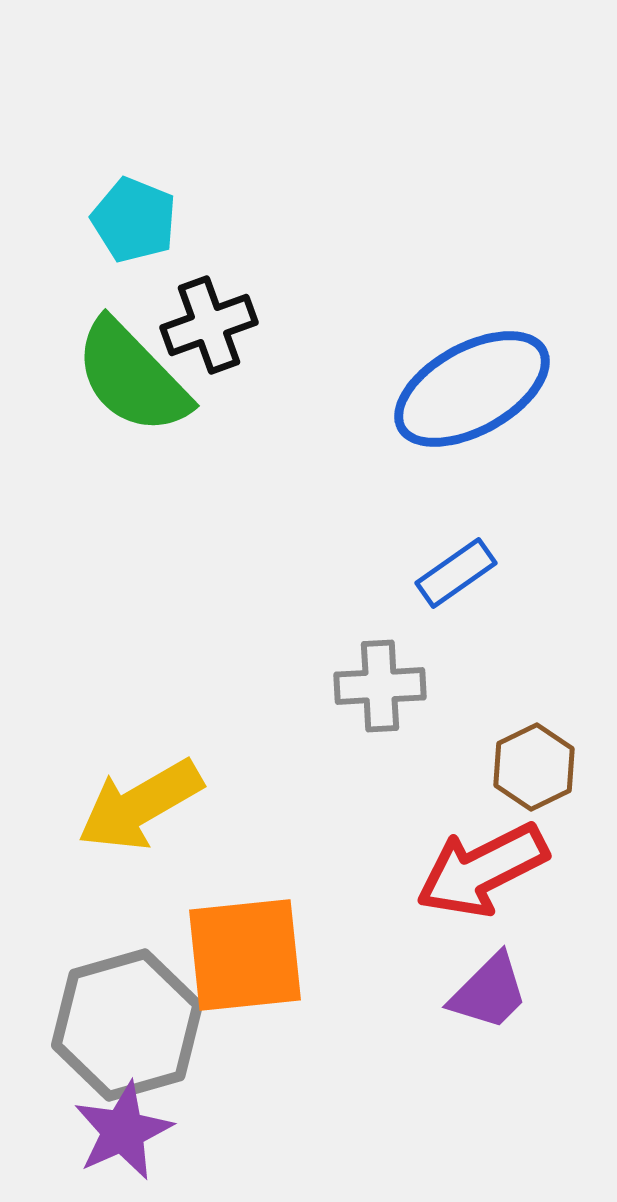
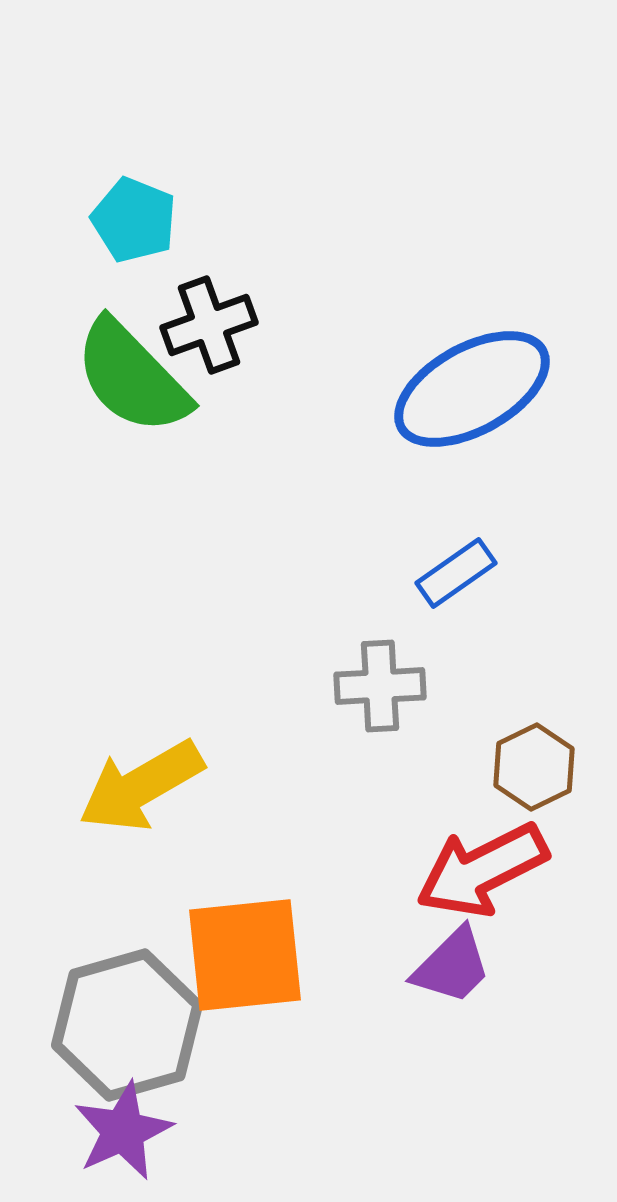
yellow arrow: moved 1 px right, 19 px up
purple trapezoid: moved 37 px left, 26 px up
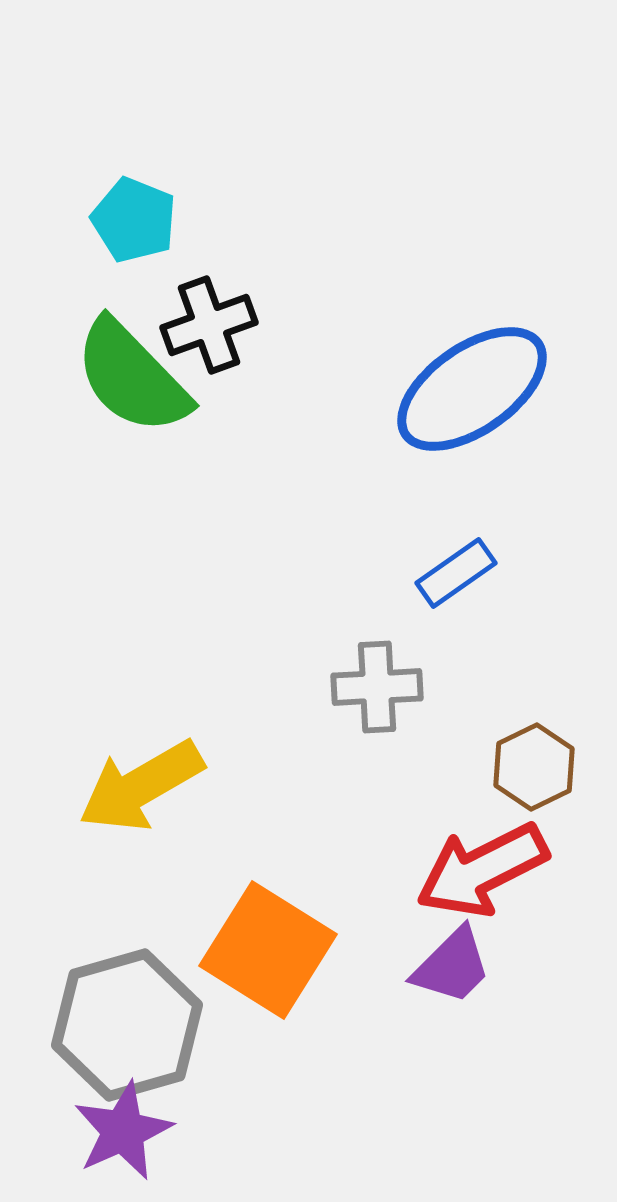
blue ellipse: rotated 6 degrees counterclockwise
gray cross: moved 3 px left, 1 px down
orange square: moved 23 px right, 5 px up; rotated 38 degrees clockwise
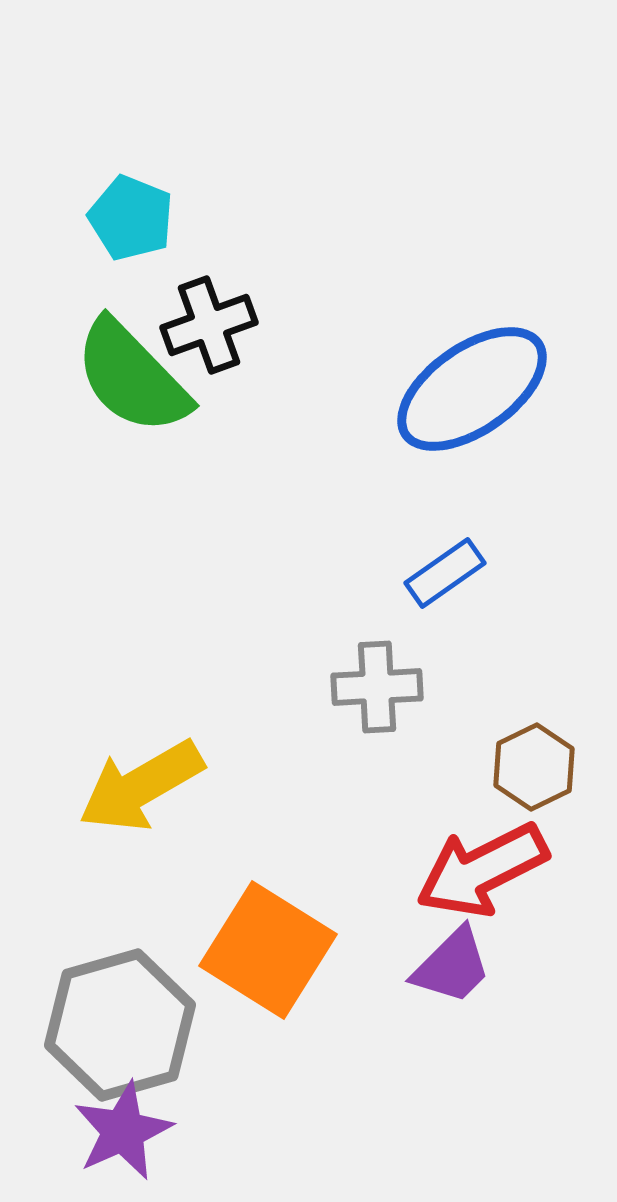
cyan pentagon: moved 3 px left, 2 px up
blue rectangle: moved 11 px left
gray hexagon: moved 7 px left
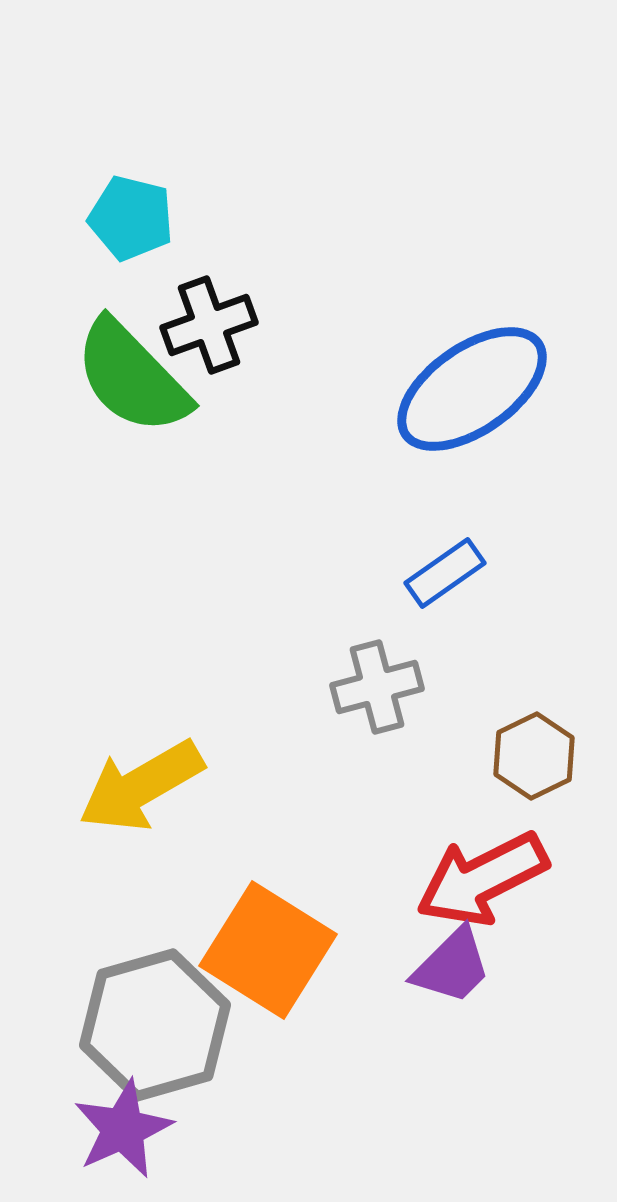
cyan pentagon: rotated 8 degrees counterclockwise
gray cross: rotated 12 degrees counterclockwise
brown hexagon: moved 11 px up
red arrow: moved 9 px down
gray hexagon: moved 35 px right
purple star: moved 2 px up
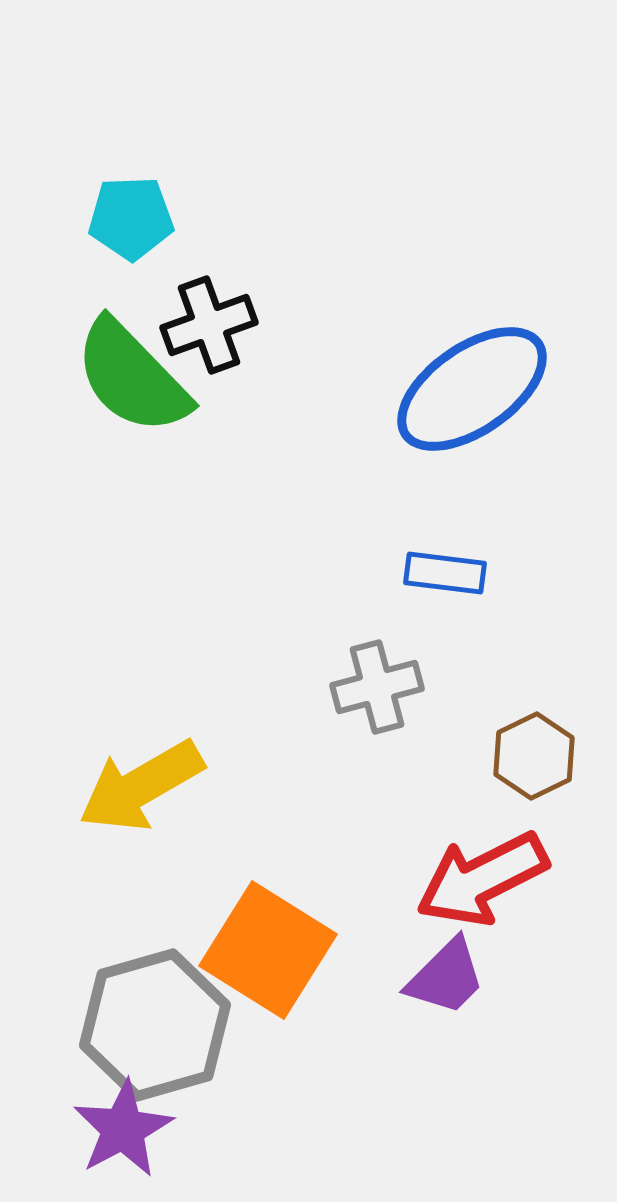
cyan pentagon: rotated 16 degrees counterclockwise
blue rectangle: rotated 42 degrees clockwise
purple trapezoid: moved 6 px left, 11 px down
purple star: rotated 4 degrees counterclockwise
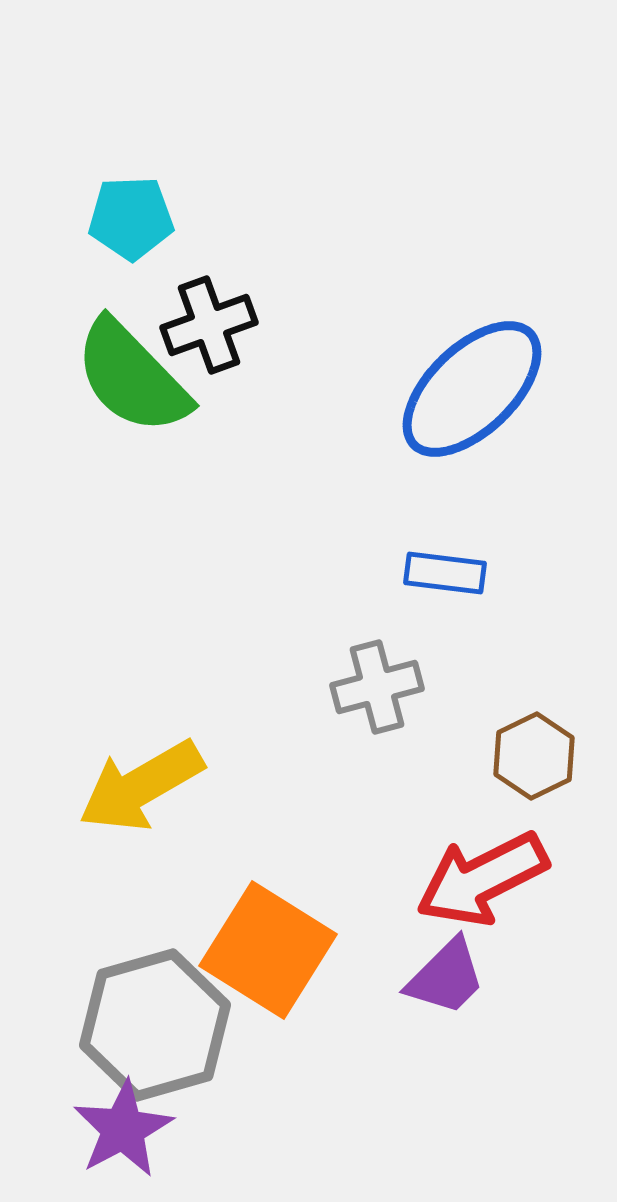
blue ellipse: rotated 9 degrees counterclockwise
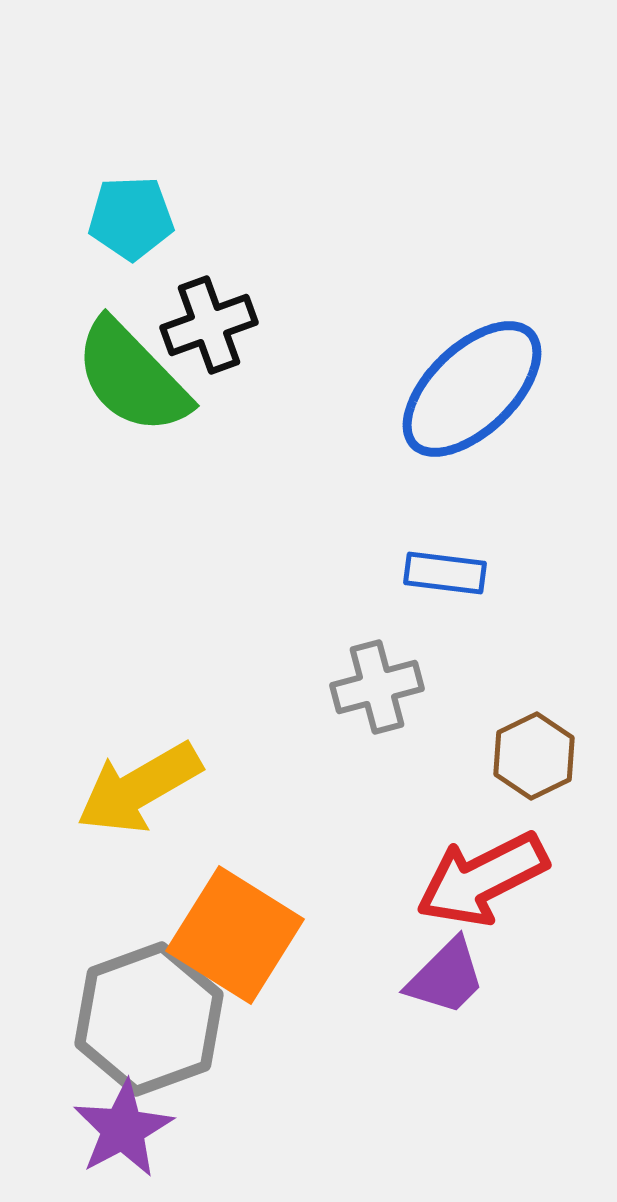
yellow arrow: moved 2 px left, 2 px down
orange square: moved 33 px left, 15 px up
gray hexagon: moved 6 px left, 6 px up; rotated 4 degrees counterclockwise
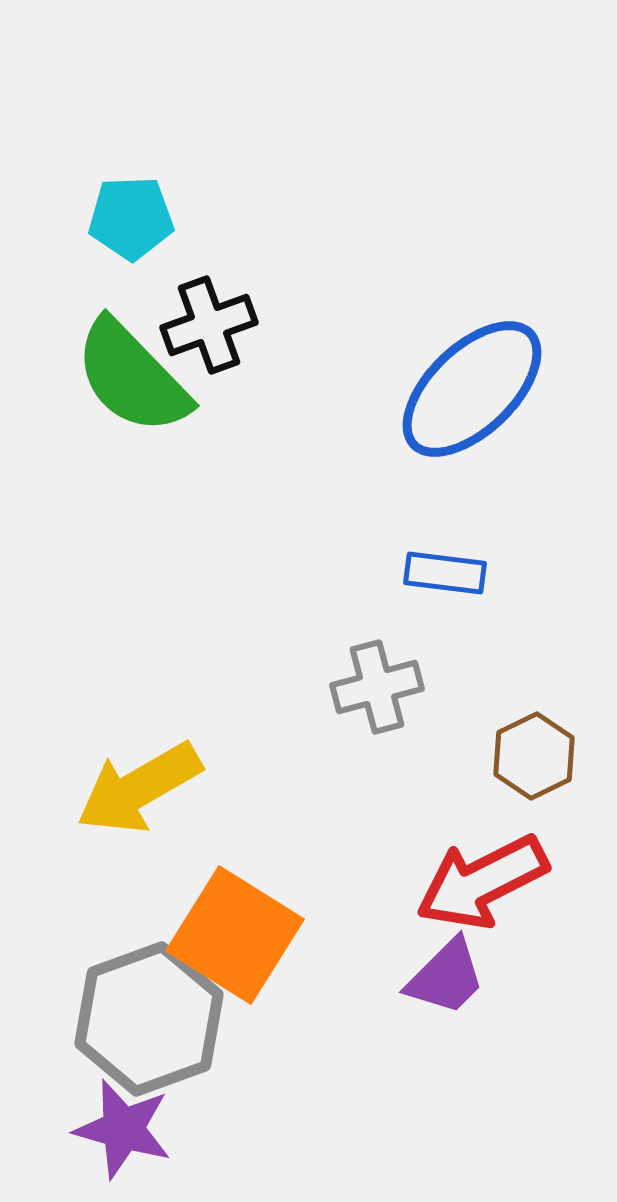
red arrow: moved 3 px down
purple star: rotated 28 degrees counterclockwise
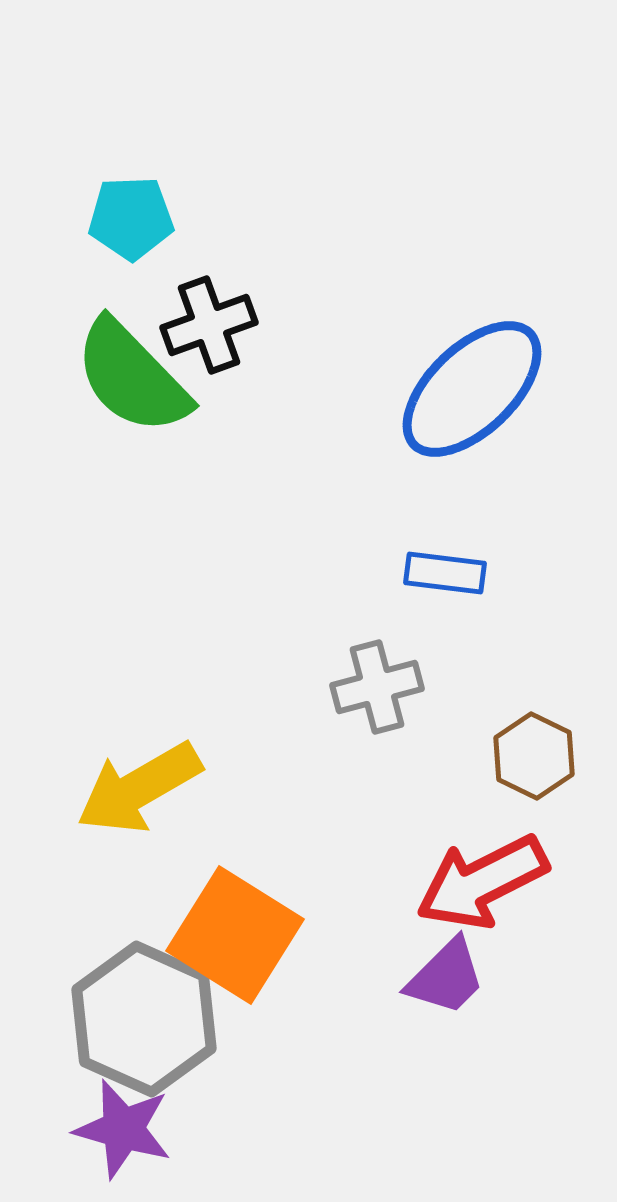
brown hexagon: rotated 8 degrees counterclockwise
gray hexagon: moved 5 px left; rotated 16 degrees counterclockwise
